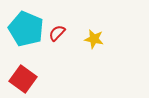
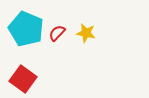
yellow star: moved 8 px left, 6 px up
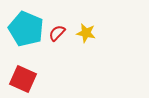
red square: rotated 12 degrees counterclockwise
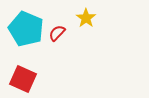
yellow star: moved 15 px up; rotated 24 degrees clockwise
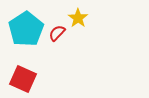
yellow star: moved 8 px left
cyan pentagon: rotated 16 degrees clockwise
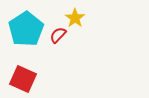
yellow star: moved 3 px left
red semicircle: moved 1 px right, 2 px down
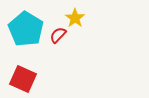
cyan pentagon: rotated 8 degrees counterclockwise
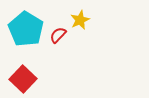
yellow star: moved 5 px right, 2 px down; rotated 12 degrees clockwise
red square: rotated 20 degrees clockwise
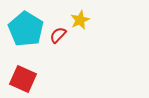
red square: rotated 20 degrees counterclockwise
